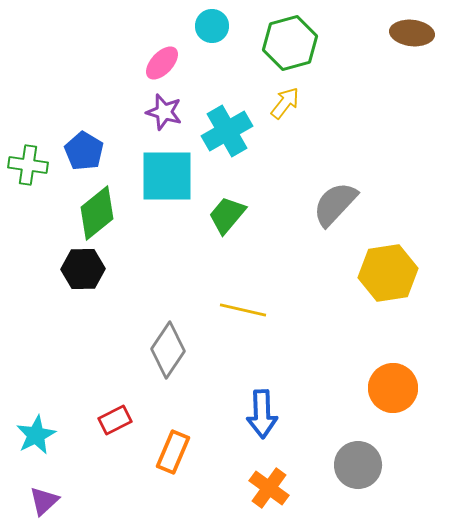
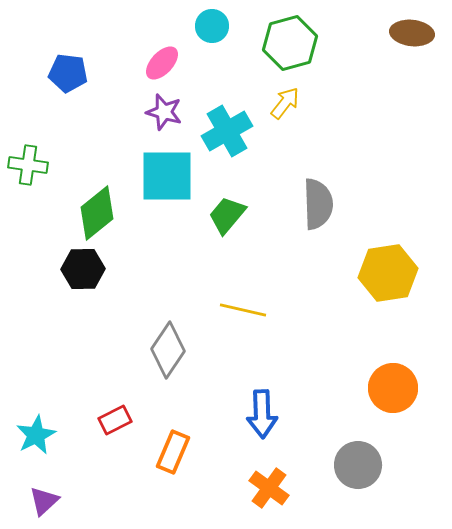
blue pentagon: moved 16 px left, 78 px up; rotated 24 degrees counterclockwise
gray semicircle: moved 17 px left; rotated 135 degrees clockwise
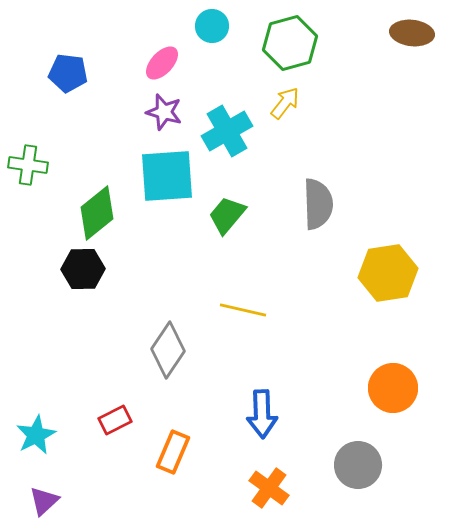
cyan square: rotated 4 degrees counterclockwise
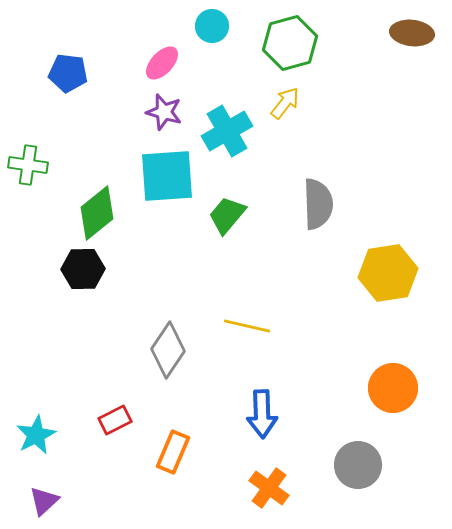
yellow line: moved 4 px right, 16 px down
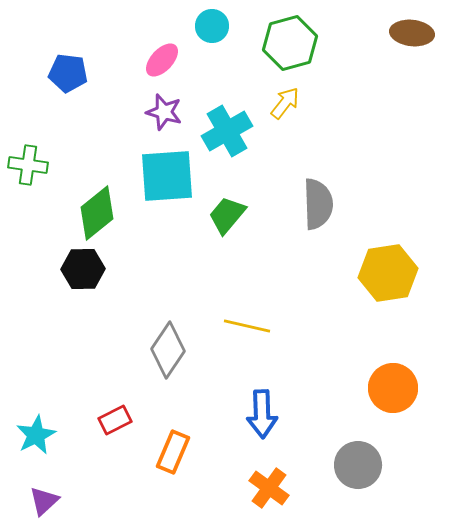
pink ellipse: moved 3 px up
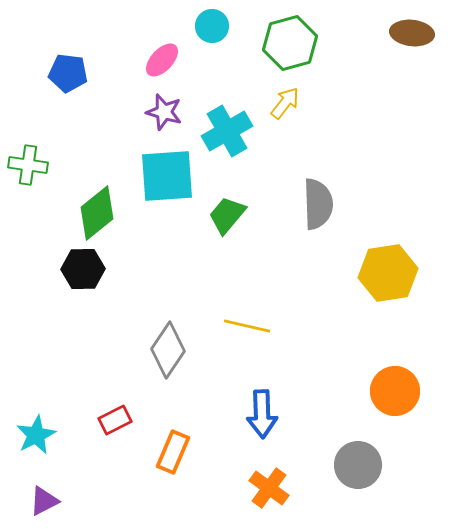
orange circle: moved 2 px right, 3 px down
purple triangle: rotated 16 degrees clockwise
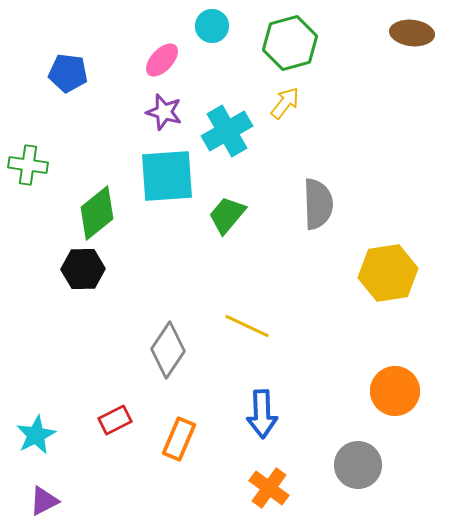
yellow line: rotated 12 degrees clockwise
orange rectangle: moved 6 px right, 13 px up
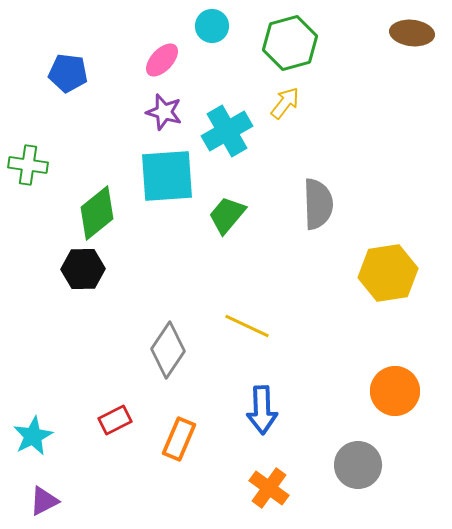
blue arrow: moved 4 px up
cyan star: moved 3 px left, 1 px down
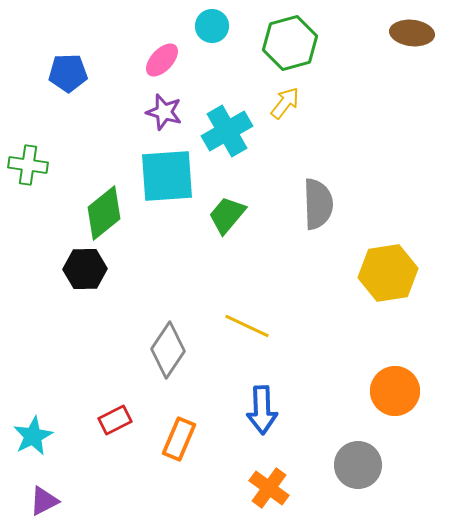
blue pentagon: rotated 9 degrees counterclockwise
green diamond: moved 7 px right
black hexagon: moved 2 px right
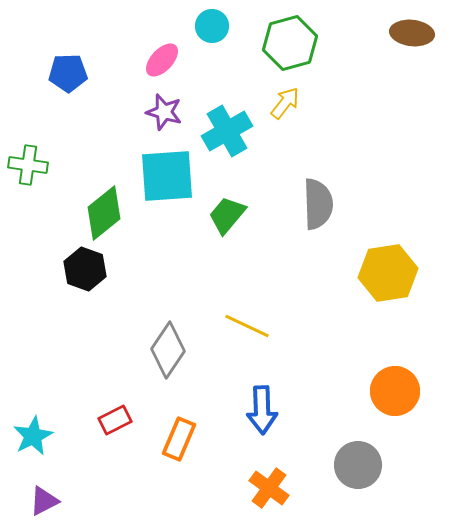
black hexagon: rotated 21 degrees clockwise
